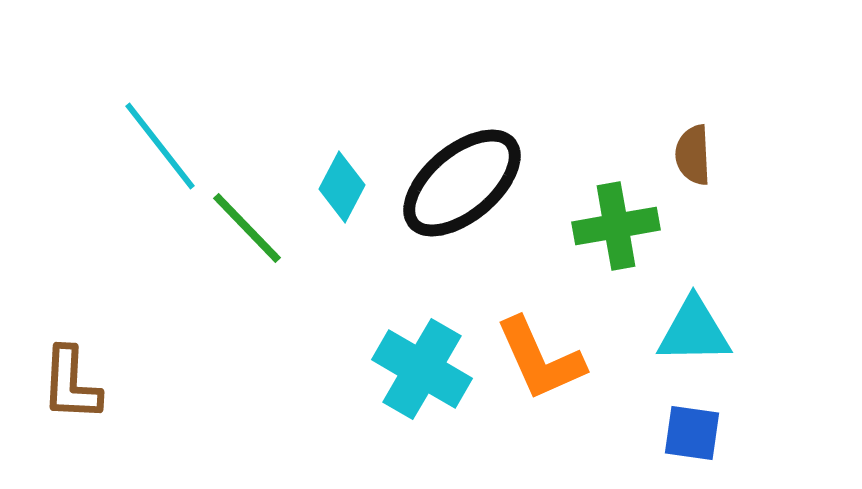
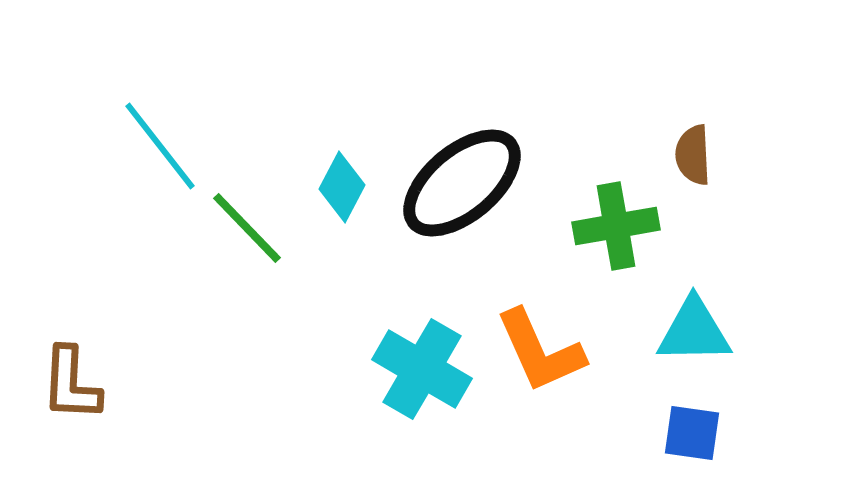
orange L-shape: moved 8 px up
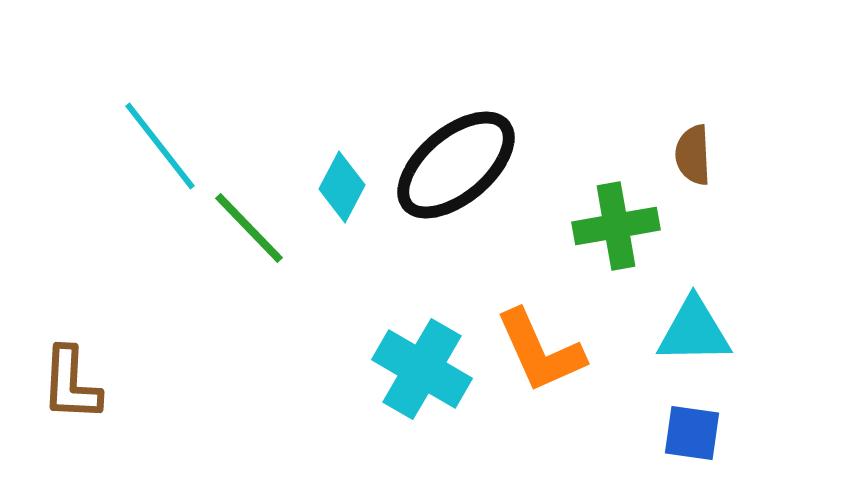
black ellipse: moved 6 px left, 18 px up
green line: moved 2 px right
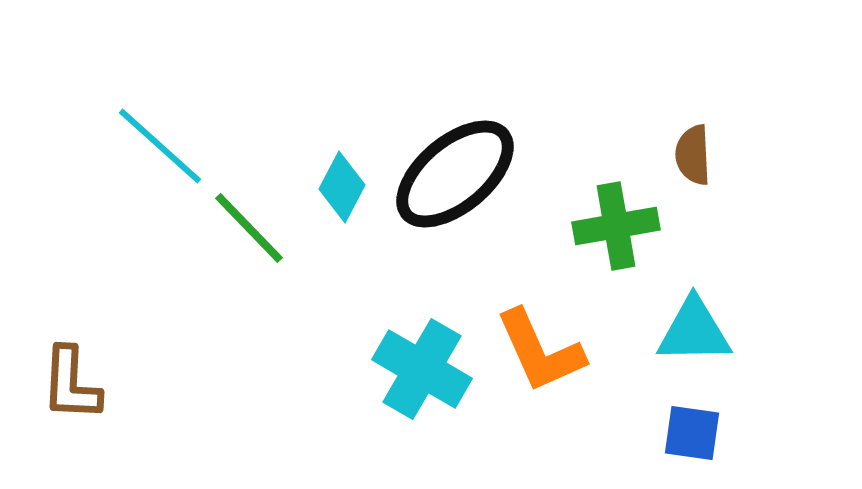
cyan line: rotated 10 degrees counterclockwise
black ellipse: moved 1 px left, 9 px down
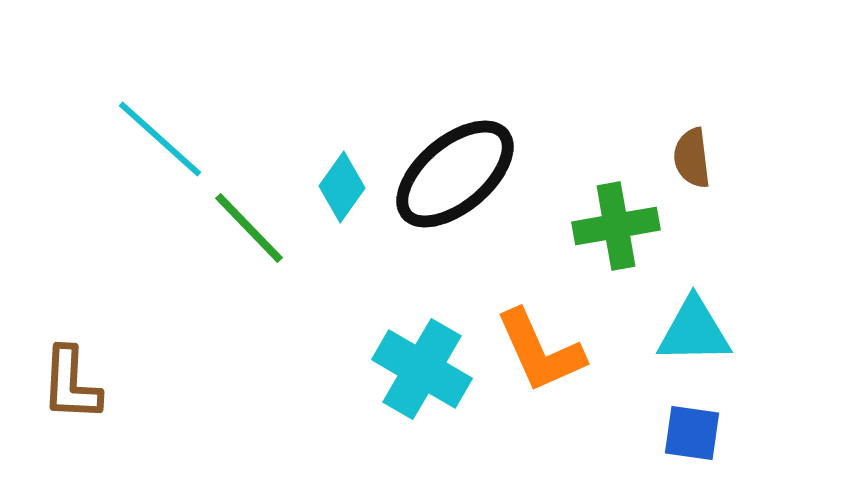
cyan line: moved 7 px up
brown semicircle: moved 1 px left, 3 px down; rotated 4 degrees counterclockwise
cyan diamond: rotated 8 degrees clockwise
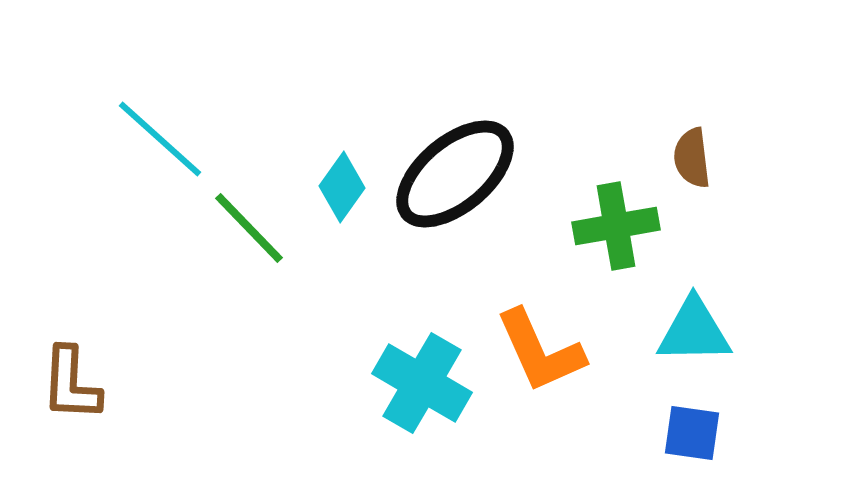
cyan cross: moved 14 px down
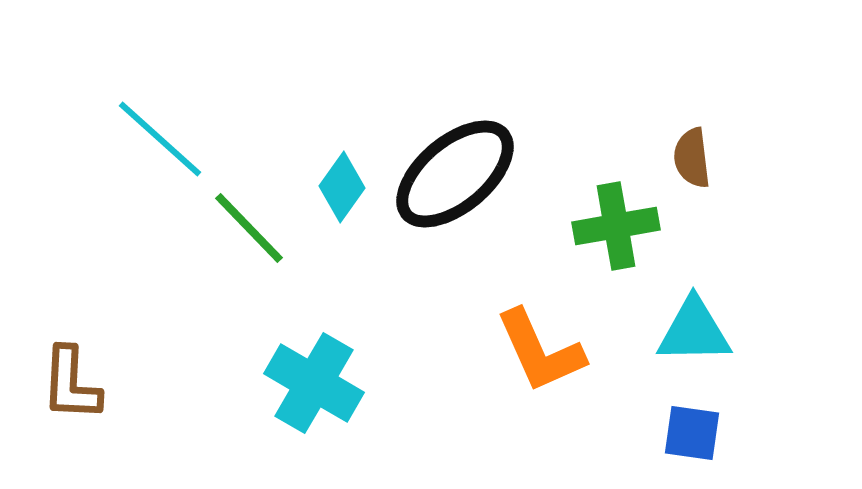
cyan cross: moved 108 px left
